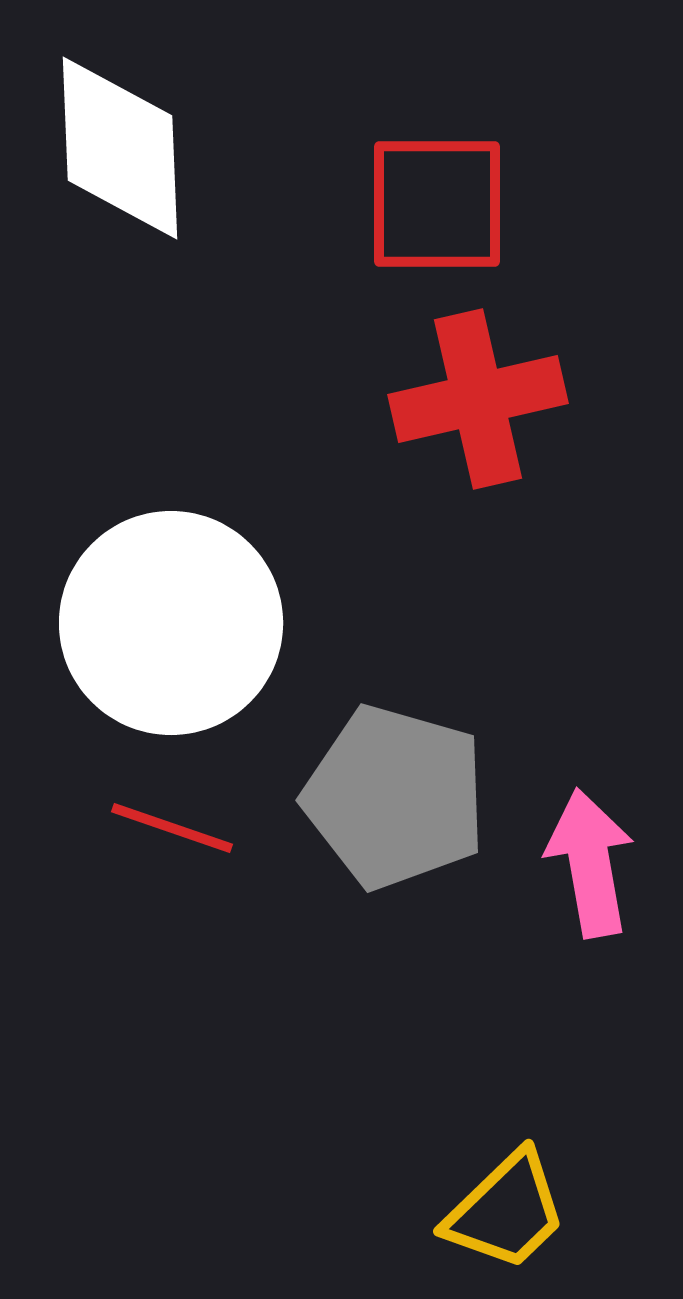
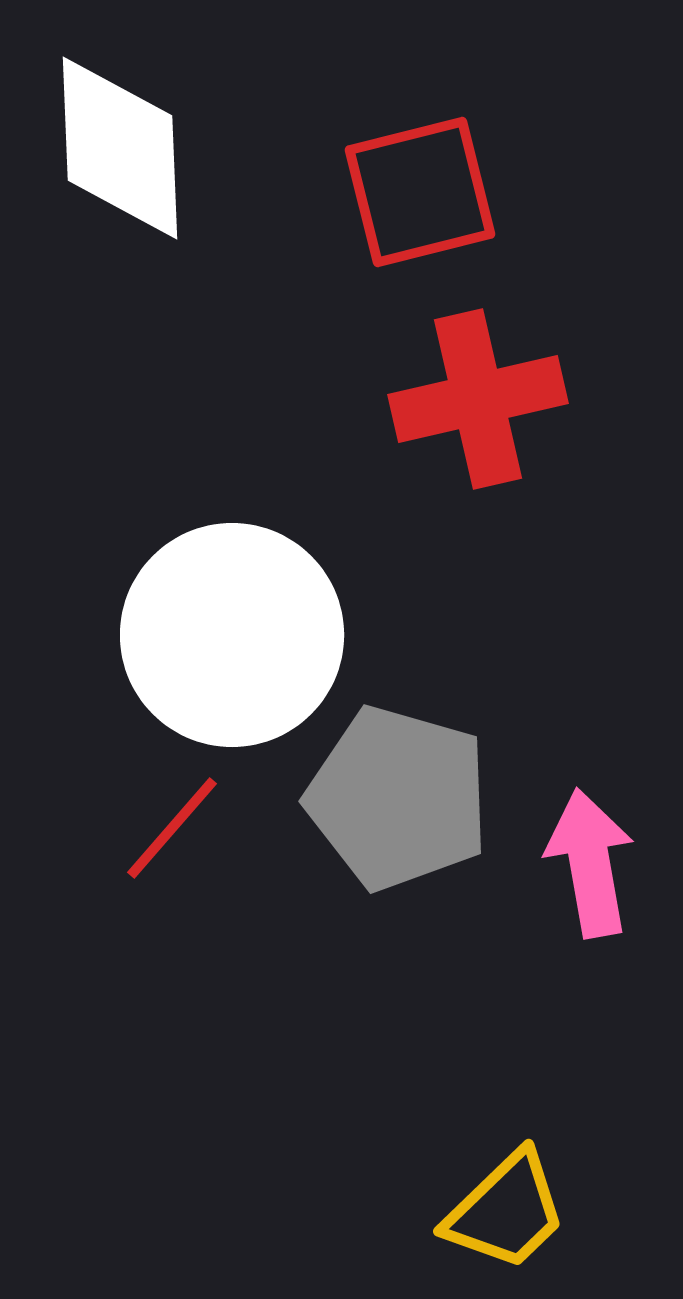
red square: moved 17 px left, 12 px up; rotated 14 degrees counterclockwise
white circle: moved 61 px right, 12 px down
gray pentagon: moved 3 px right, 1 px down
red line: rotated 68 degrees counterclockwise
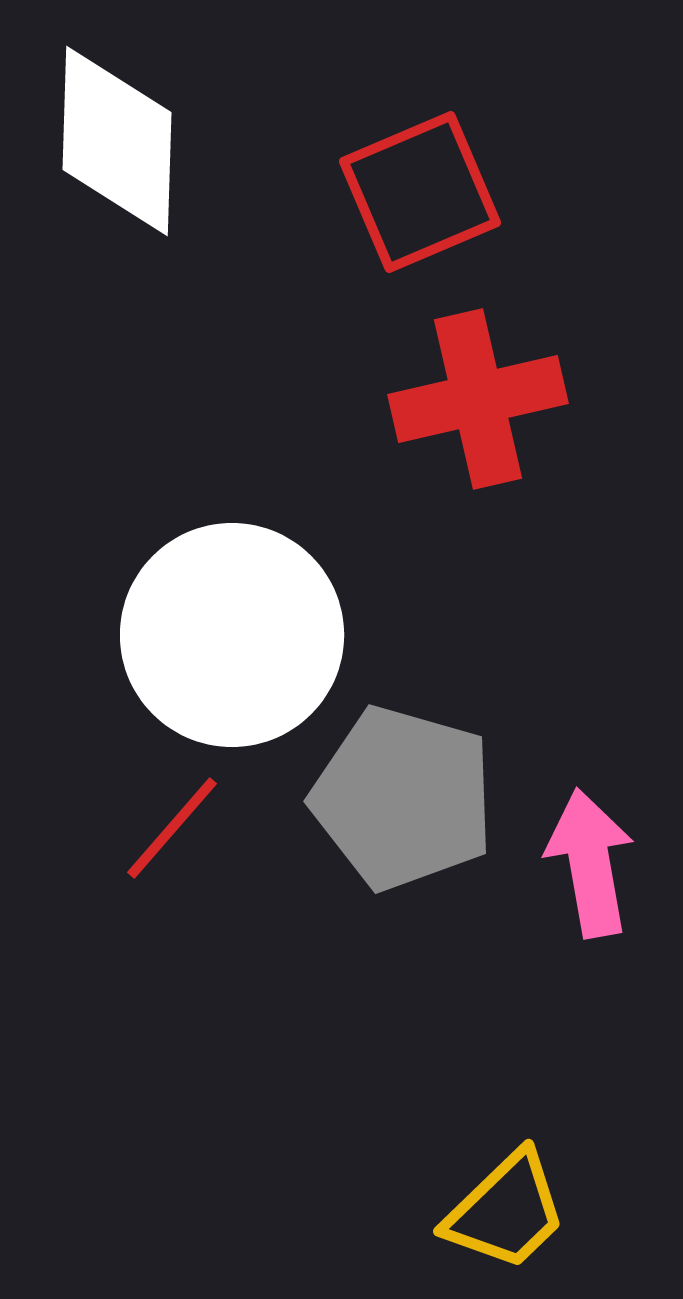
white diamond: moved 3 px left, 7 px up; rotated 4 degrees clockwise
red square: rotated 9 degrees counterclockwise
gray pentagon: moved 5 px right
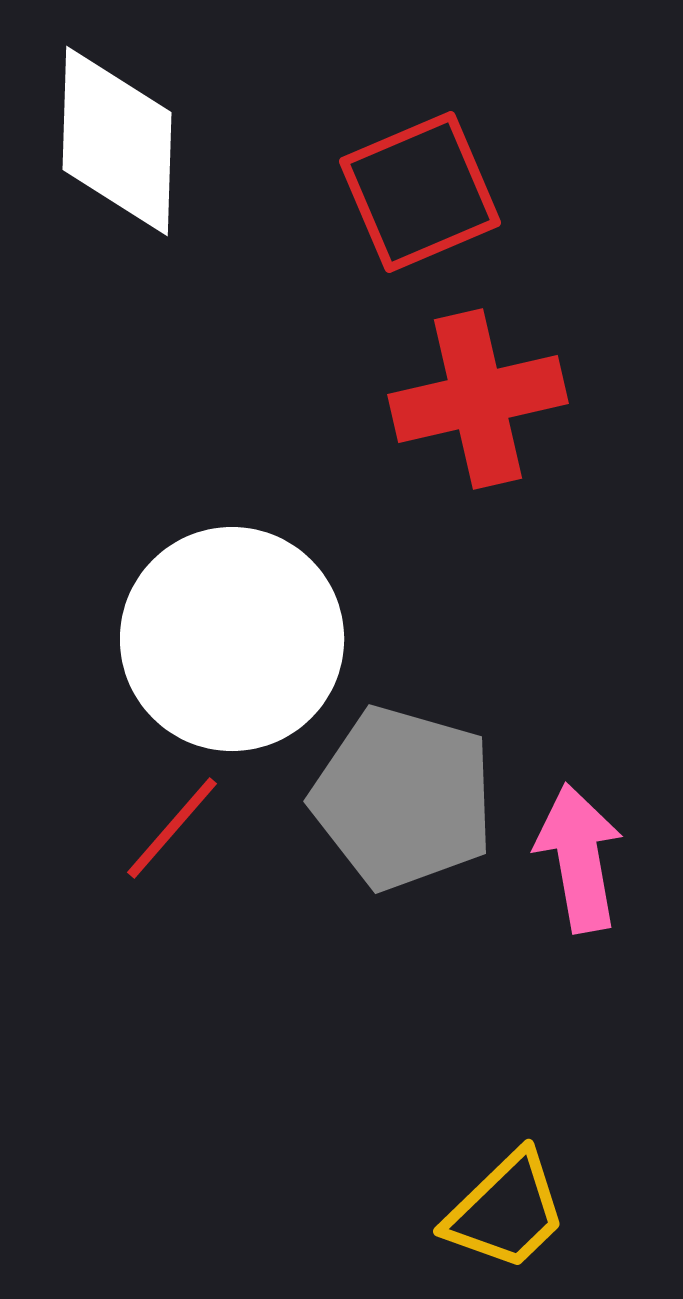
white circle: moved 4 px down
pink arrow: moved 11 px left, 5 px up
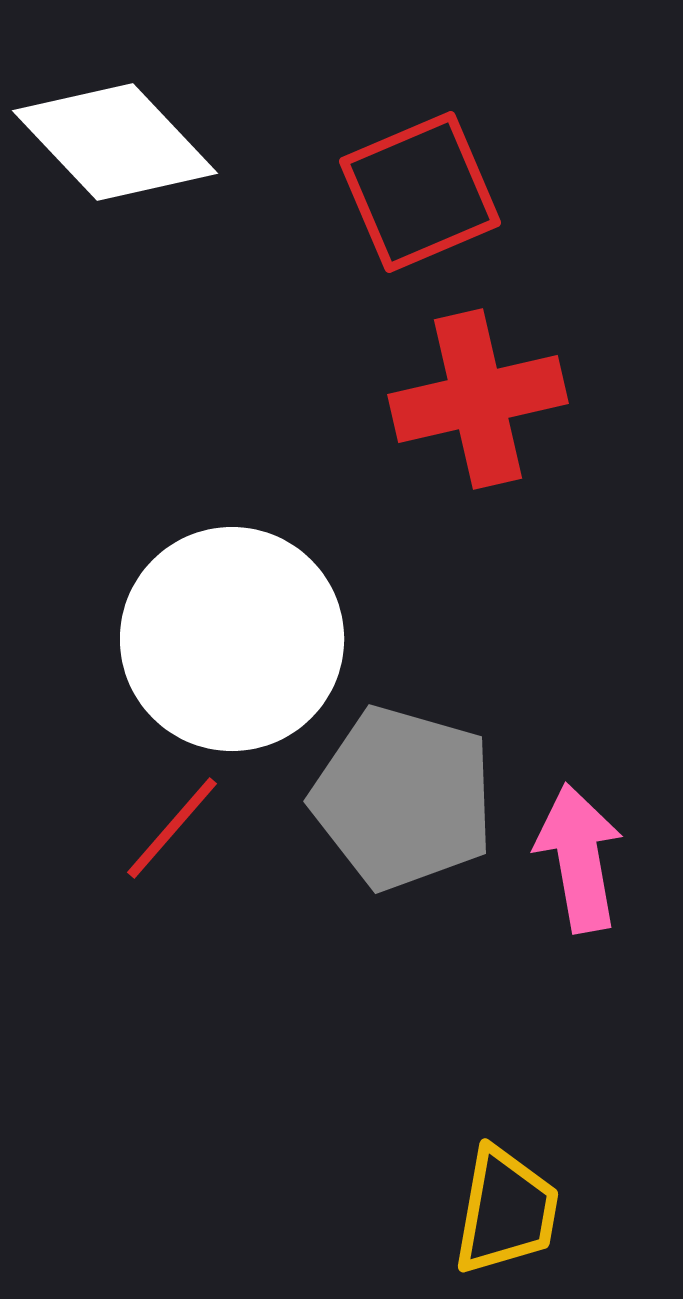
white diamond: moved 2 px left, 1 px down; rotated 45 degrees counterclockwise
yellow trapezoid: rotated 36 degrees counterclockwise
